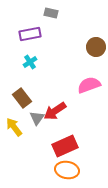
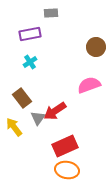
gray rectangle: rotated 16 degrees counterclockwise
gray triangle: moved 1 px right
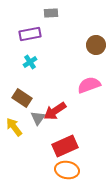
brown circle: moved 2 px up
brown rectangle: rotated 18 degrees counterclockwise
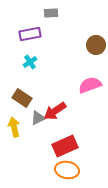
pink semicircle: moved 1 px right
gray triangle: rotated 28 degrees clockwise
yellow arrow: rotated 24 degrees clockwise
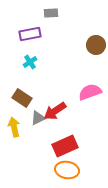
pink semicircle: moved 7 px down
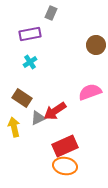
gray rectangle: rotated 64 degrees counterclockwise
orange ellipse: moved 2 px left, 4 px up
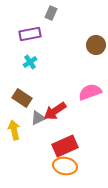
yellow arrow: moved 3 px down
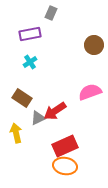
brown circle: moved 2 px left
yellow arrow: moved 2 px right, 3 px down
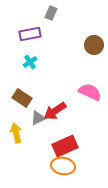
pink semicircle: rotated 45 degrees clockwise
orange ellipse: moved 2 px left
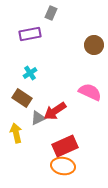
cyan cross: moved 11 px down
